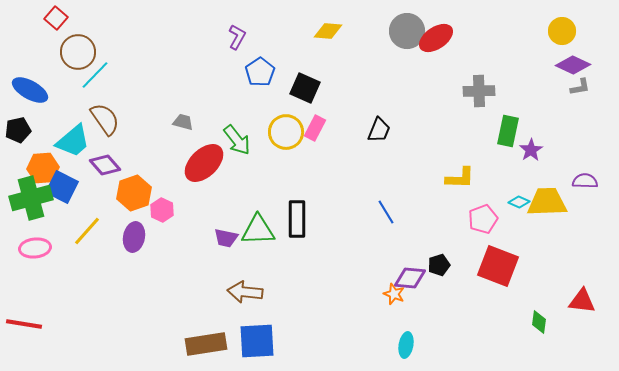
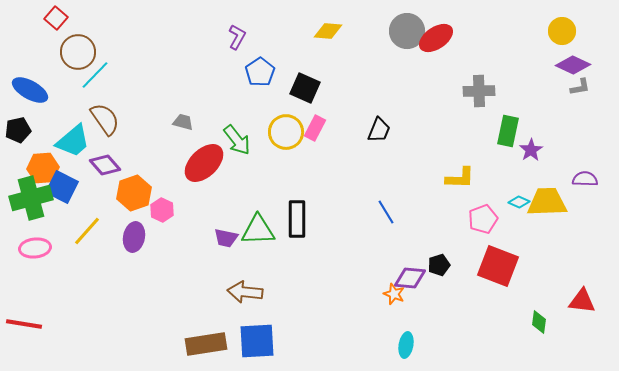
purple semicircle at (585, 181): moved 2 px up
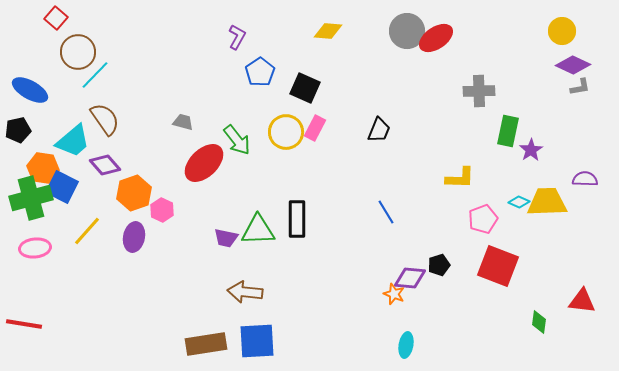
orange hexagon at (43, 168): rotated 12 degrees clockwise
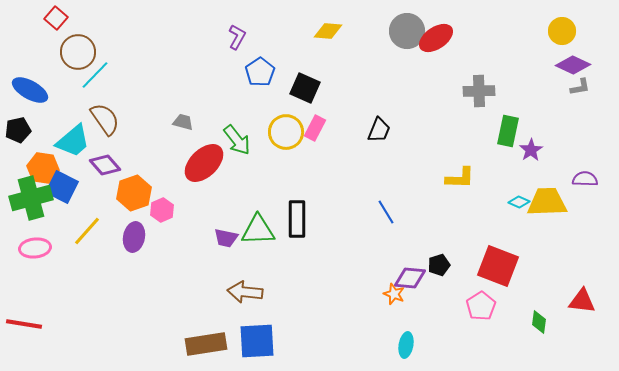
pink hexagon at (162, 210): rotated 10 degrees clockwise
pink pentagon at (483, 219): moved 2 px left, 87 px down; rotated 12 degrees counterclockwise
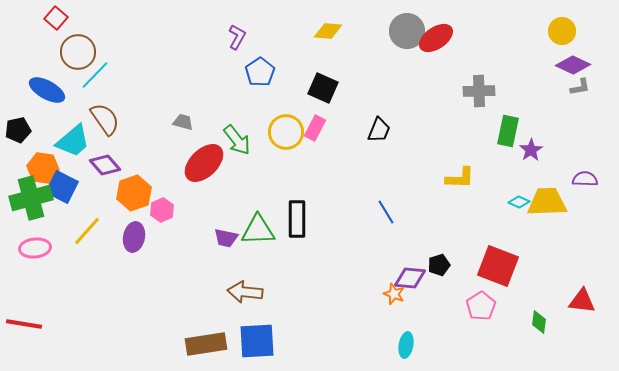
black square at (305, 88): moved 18 px right
blue ellipse at (30, 90): moved 17 px right
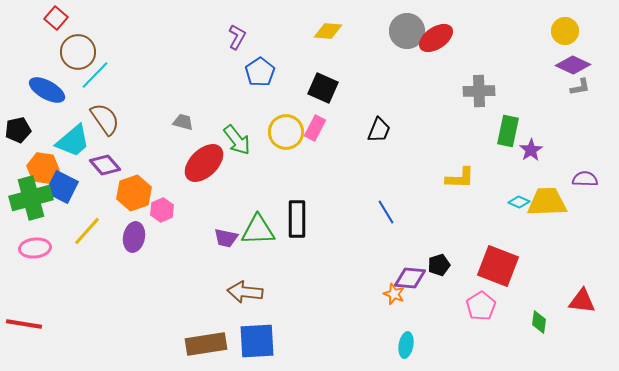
yellow circle at (562, 31): moved 3 px right
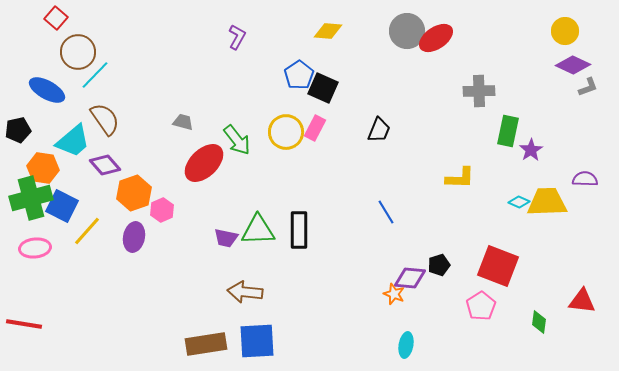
blue pentagon at (260, 72): moved 39 px right, 3 px down
gray L-shape at (580, 87): moved 8 px right; rotated 10 degrees counterclockwise
blue square at (62, 187): moved 19 px down
black rectangle at (297, 219): moved 2 px right, 11 px down
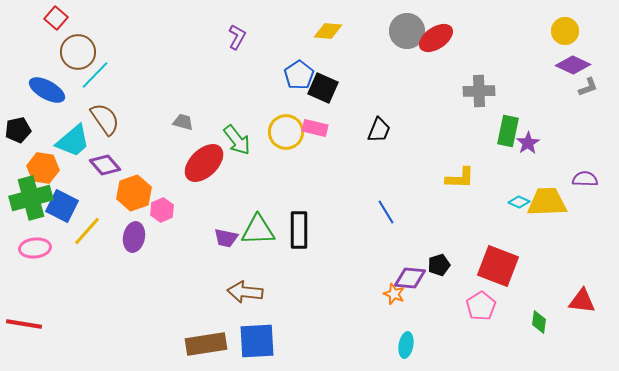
pink rectangle at (315, 128): rotated 75 degrees clockwise
purple star at (531, 150): moved 3 px left, 7 px up
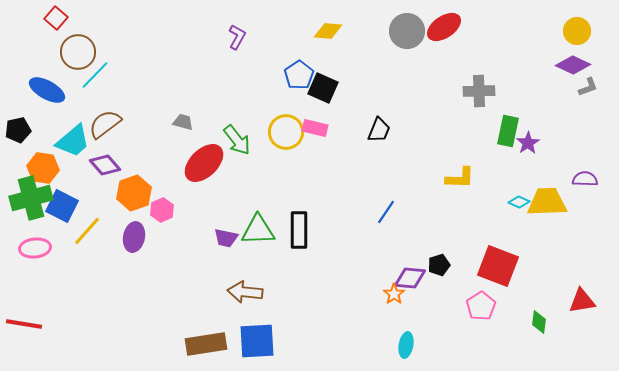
yellow circle at (565, 31): moved 12 px right
red ellipse at (436, 38): moved 8 px right, 11 px up
brown semicircle at (105, 119): moved 5 px down; rotated 92 degrees counterclockwise
blue line at (386, 212): rotated 65 degrees clockwise
orange star at (394, 294): rotated 15 degrees clockwise
red triangle at (582, 301): rotated 16 degrees counterclockwise
